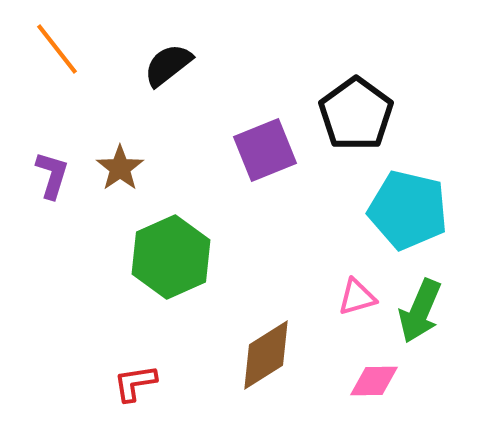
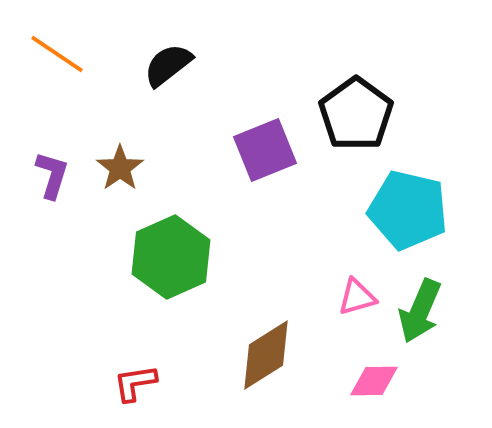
orange line: moved 5 px down; rotated 18 degrees counterclockwise
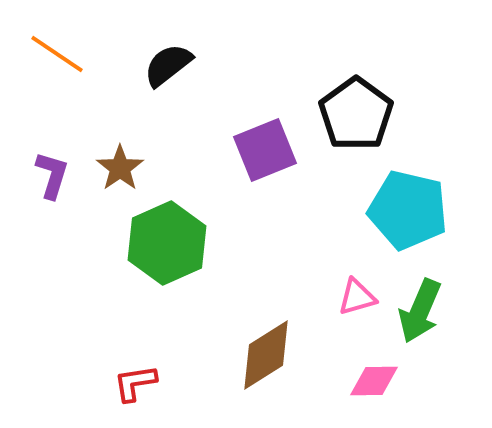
green hexagon: moved 4 px left, 14 px up
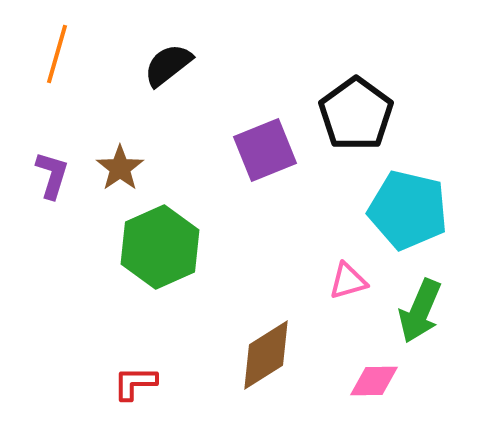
orange line: rotated 72 degrees clockwise
green hexagon: moved 7 px left, 4 px down
pink triangle: moved 9 px left, 16 px up
red L-shape: rotated 9 degrees clockwise
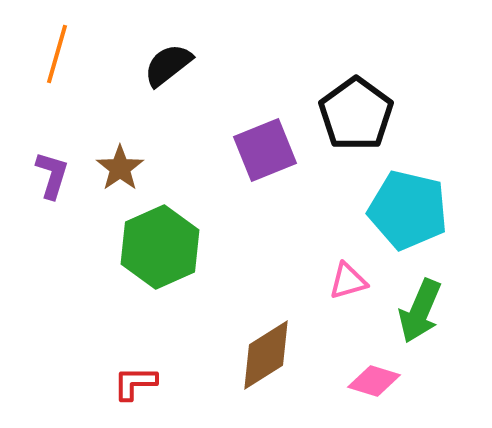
pink diamond: rotated 18 degrees clockwise
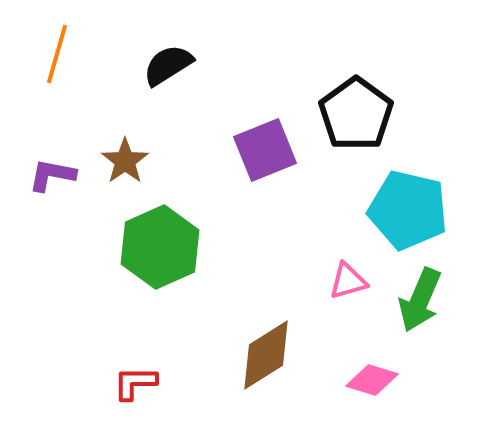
black semicircle: rotated 6 degrees clockwise
brown star: moved 5 px right, 7 px up
purple L-shape: rotated 96 degrees counterclockwise
green arrow: moved 11 px up
pink diamond: moved 2 px left, 1 px up
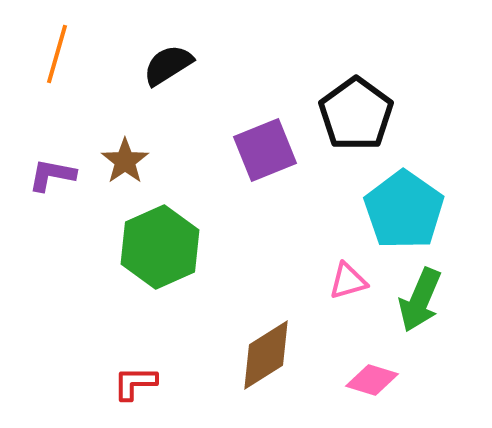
cyan pentagon: moved 4 px left; rotated 22 degrees clockwise
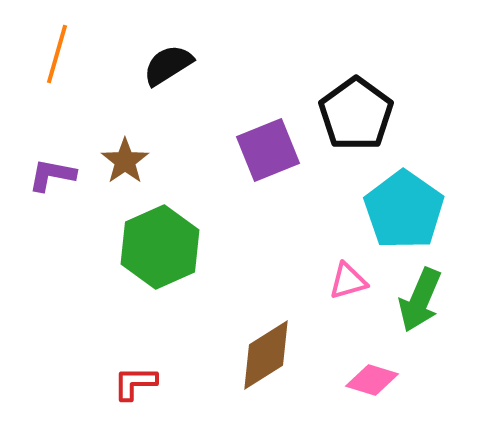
purple square: moved 3 px right
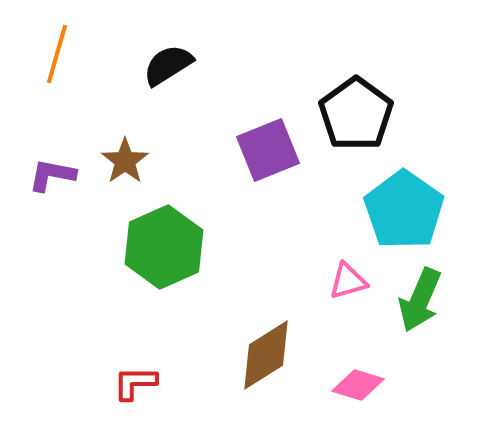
green hexagon: moved 4 px right
pink diamond: moved 14 px left, 5 px down
